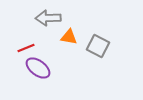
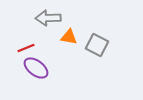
gray square: moved 1 px left, 1 px up
purple ellipse: moved 2 px left
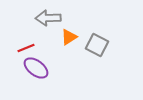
orange triangle: rotated 42 degrees counterclockwise
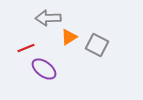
purple ellipse: moved 8 px right, 1 px down
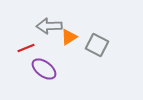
gray arrow: moved 1 px right, 8 px down
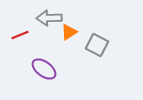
gray arrow: moved 8 px up
orange triangle: moved 5 px up
red line: moved 6 px left, 13 px up
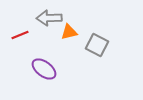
orange triangle: rotated 18 degrees clockwise
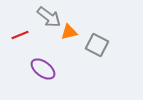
gray arrow: moved 1 px up; rotated 140 degrees counterclockwise
purple ellipse: moved 1 px left
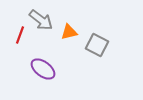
gray arrow: moved 8 px left, 3 px down
red line: rotated 48 degrees counterclockwise
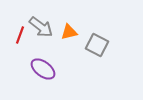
gray arrow: moved 7 px down
